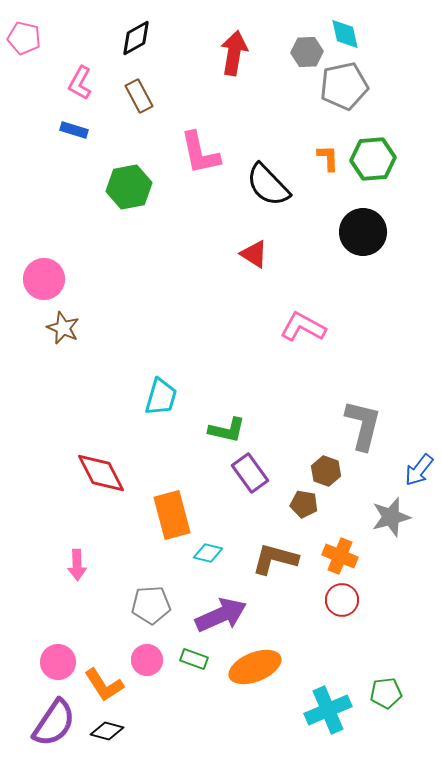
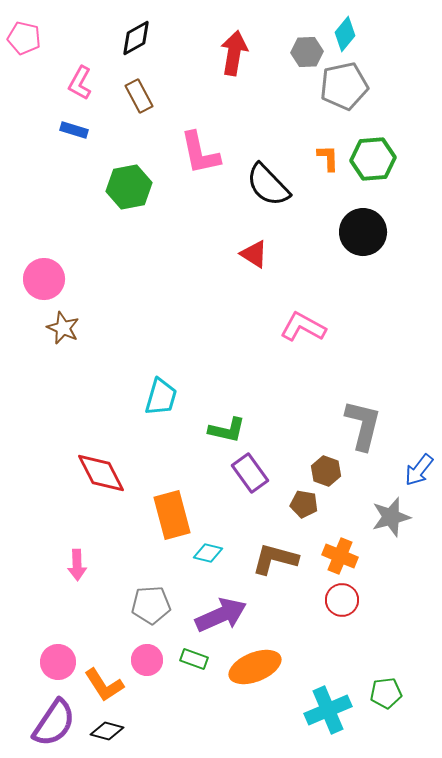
cyan diamond at (345, 34): rotated 52 degrees clockwise
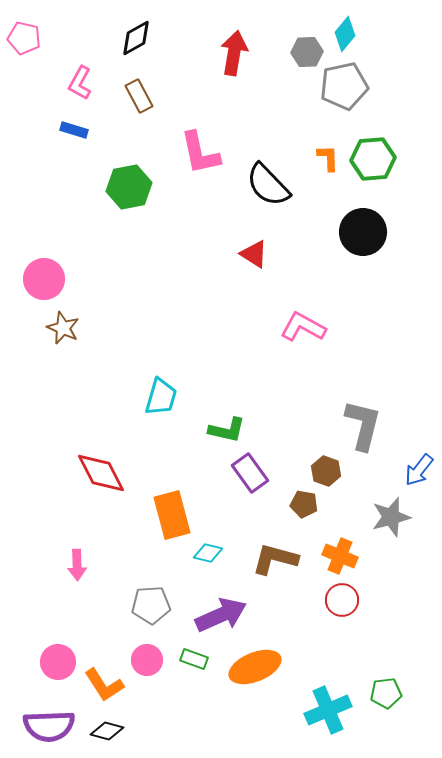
purple semicircle at (54, 723): moved 5 px left, 3 px down; rotated 54 degrees clockwise
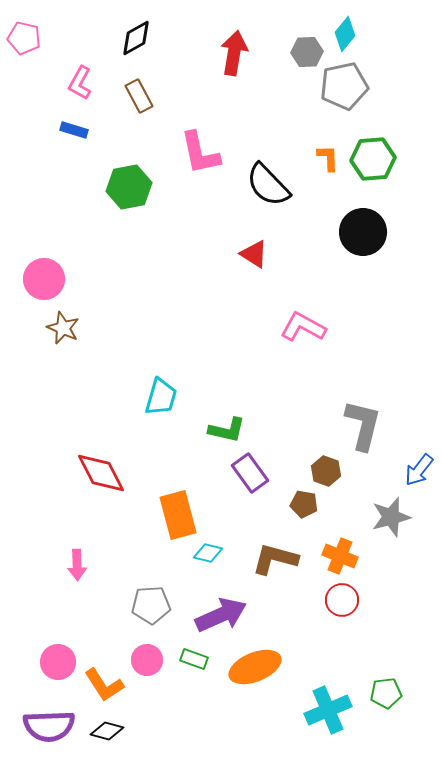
orange rectangle at (172, 515): moved 6 px right
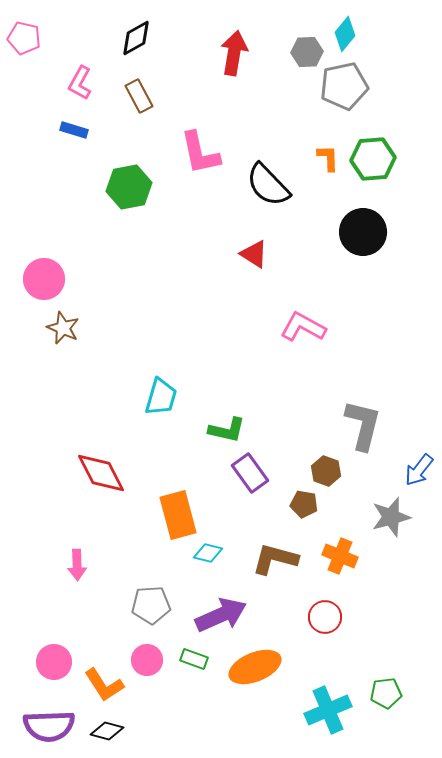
red circle at (342, 600): moved 17 px left, 17 px down
pink circle at (58, 662): moved 4 px left
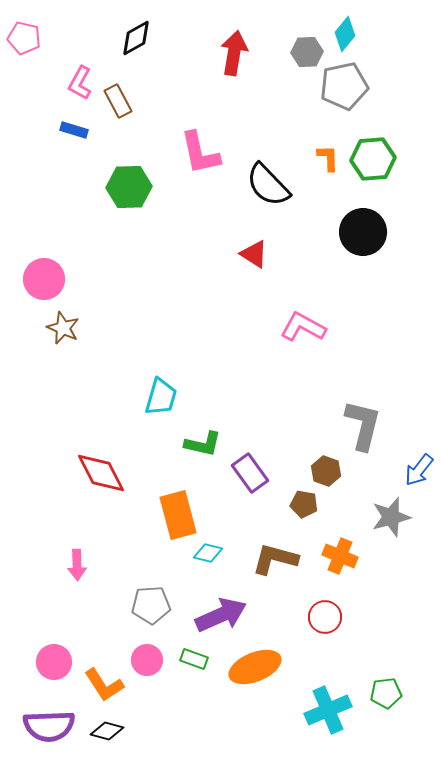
brown rectangle at (139, 96): moved 21 px left, 5 px down
green hexagon at (129, 187): rotated 9 degrees clockwise
green L-shape at (227, 430): moved 24 px left, 14 px down
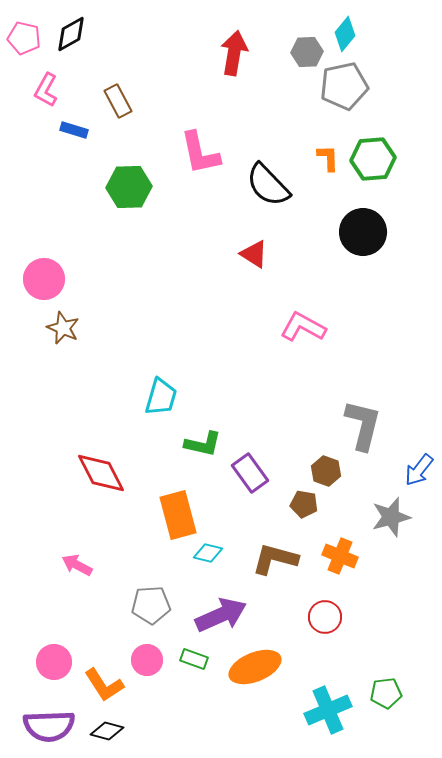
black diamond at (136, 38): moved 65 px left, 4 px up
pink L-shape at (80, 83): moved 34 px left, 7 px down
pink arrow at (77, 565): rotated 120 degrees clockwise
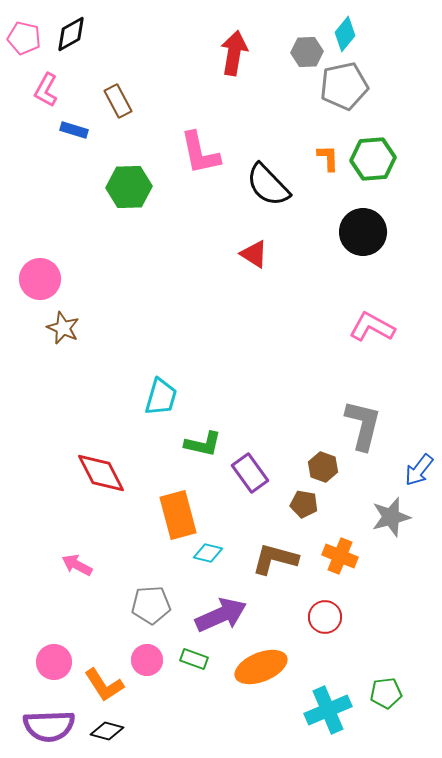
pink circle at (44, 279): moved 4 px left
pink L-shape at (303, 327): moved 69 px right
brown hexagon at (326, 471): moved 3 px left, 4 px up
orange ellipse at (255, 667): moved 6 px right
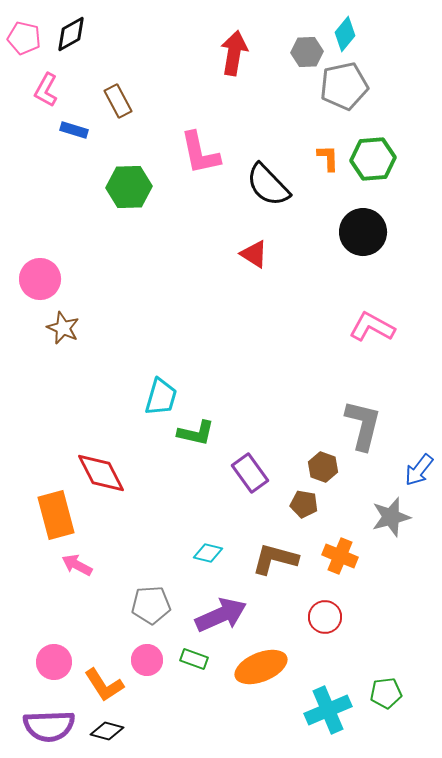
green L-shape at (203, 444): moved 7 px left, 11 px up
orange rectangle at (178, 515): moved 122 px left
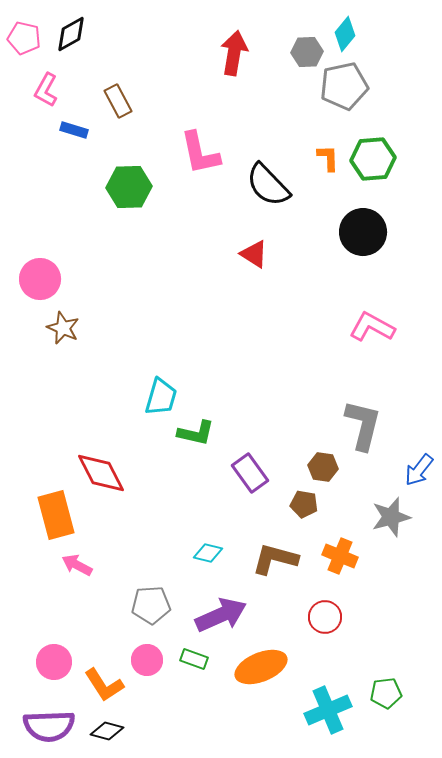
brown hexagon at (323, 467): rotated 12 degrees counterclockwise
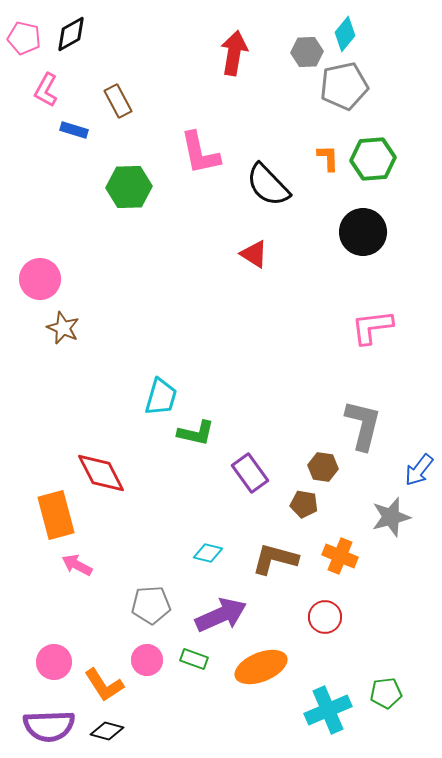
pink L-shape at (372, 327): rotated 36 degrees counterclockwise
